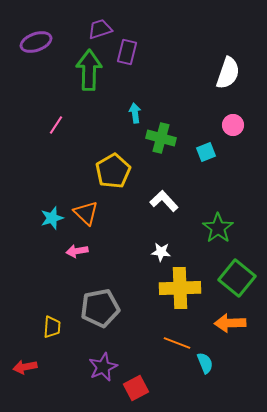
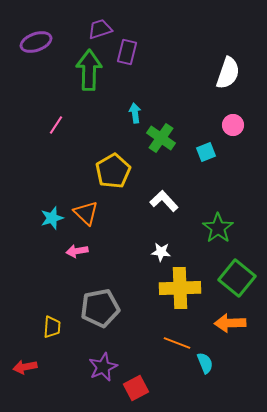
green cross: rotated 20 degrees clockwise
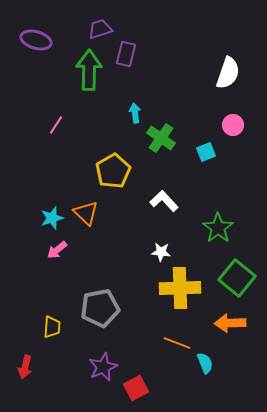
purple ellipse: moved 2 px up; rotated 36 degrees clockwise
purple rectangle: moved 1 px left, 2 px down
pink arrow: moved 20 px left, 1 px up; rotated 30 degrees counterclockwise
red arrow: rotated 65 degrees counterclockwise
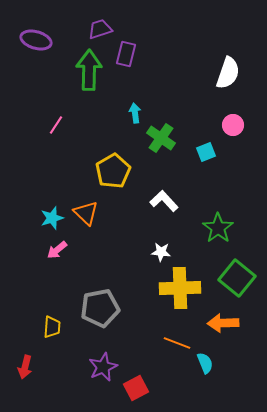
orange arrow: moved 7 px left
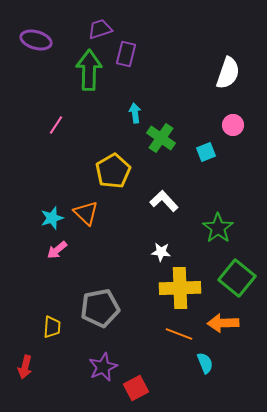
orange line: moved 2 px right, 9 px up
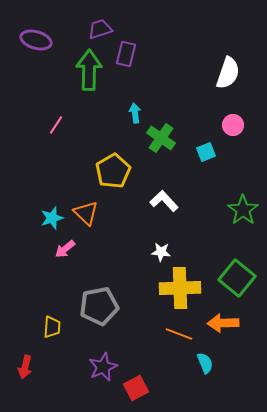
green star: moved 25 px right, 18 px up
pink arrow: moved 8 px right, 1 px up
gray pentagon: moved 1 px left, 2 px up
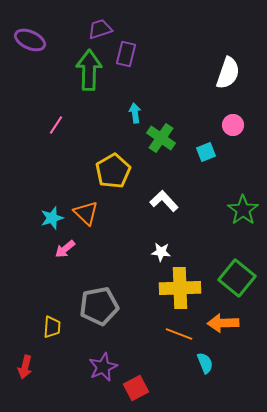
purple ellipse: moved 6 px left; rotated 8 degrees clockwise
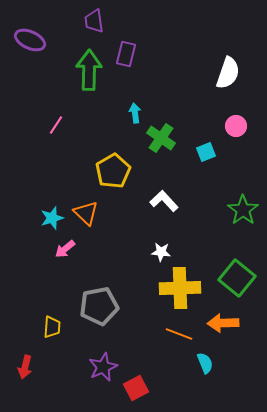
purple trapezoid: moved 6 px left, 8 px up; rotated 80 degrees counterclockwise
pink circle: moved 3 px right, 1 px down
